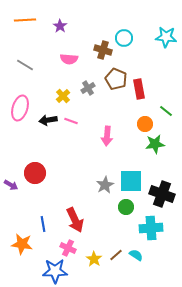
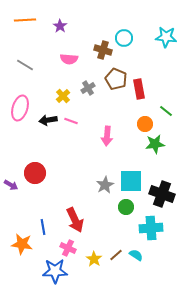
blue line: moved 3 px down
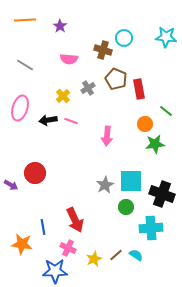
yellow star: rotated 14 degrees clockwise
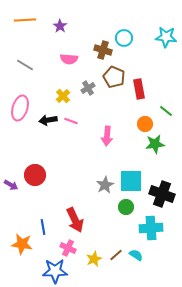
brown pentagon: moved 2 px left, 2 px up
red circle: moved 2 px down
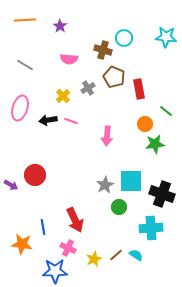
green circle: moved 7 px left
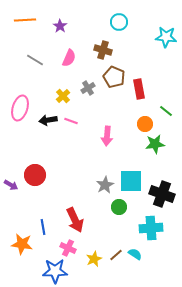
cyan circle: moved 5 px left, 16 px up
pink semicircle: moved 1 px up; rotated 72 degrees counterclockwise
gray line: moved 10 px right, 5 px up
cyan semicircle: moved 1 px left, 1 px up
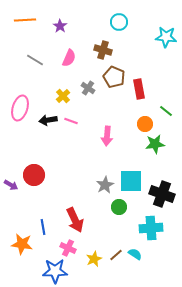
gray cross: rotated 24 degrees counterclockwise
red circle: moved 1 px left
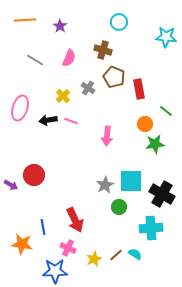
black cross: rotated 10 degrees clockwise
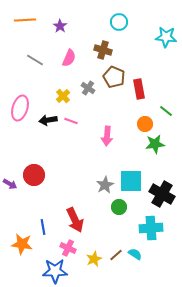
purple arrow: moved 1 px left, 1 px up
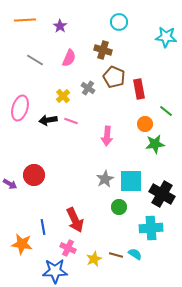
gray star: moved 6 px up
brown line: rotated 56 degrees clockwise
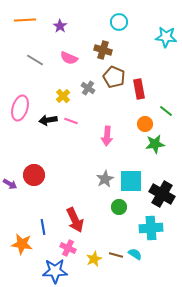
pink semicircle: rotated 90 degrees clockwise
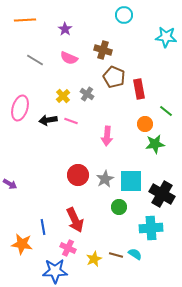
cyan circle: moved 5 px right, 7 px up
purple star: moved 5 px right, 3 px down
gray cross: moved 1 px left, 6 px down
red circle: moved 44 px right
